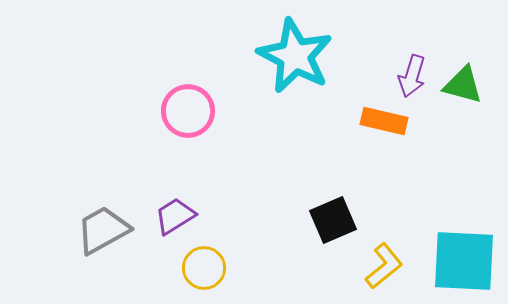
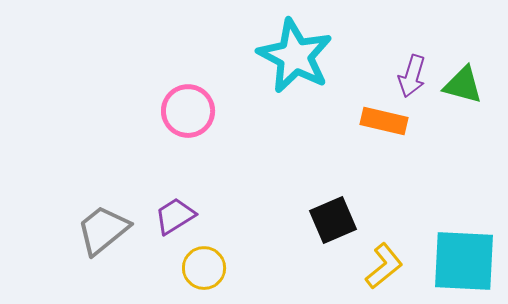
gray trapezoid: rotated 10 degrees counterclockwise
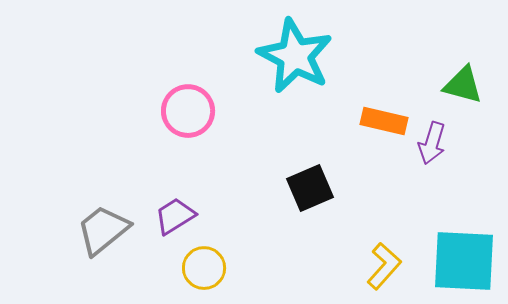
purple arrow: moved 20 px right, 67 px down
black square: moved 23 px left, 32 px up
yellow L-shape: rotated 9 degrees counterclockwise
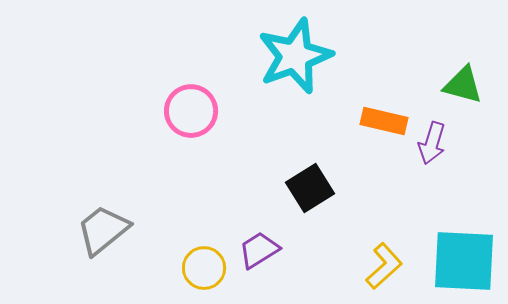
cyan star: rotated 24 degrees clockwise
pink circle: moved 3 px right
black square: rotated 9 degrees counterclockwise
purple trapezoid: moved 84 px right, 34 px down
yellow L-shape: rotated 6 degrees clockwise
